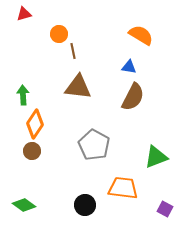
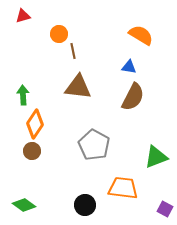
red triangle: moved 1 px left, 2 px down
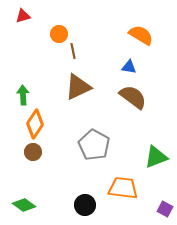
brown triangle: rotated 32 degrees counterclockwise
brown semicircle: rotated 80 degrees counterclockwise
brown circle: moved 1 px right, 1 px down
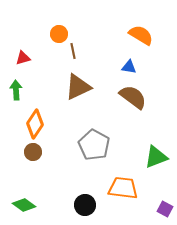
red triangle: moved 42 px down
green arrow: moved 7 px left, 5 px up
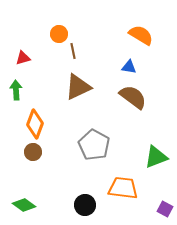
orange diamond: rotated 12 degrees counterclockwise
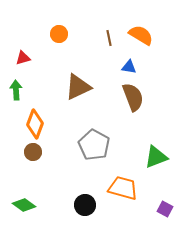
brown line: moved 36 px right, 13 px up
brown semicircle: rotated 32 degrees clockwise
orange trapezoid: rotated 8 degrees clockwise
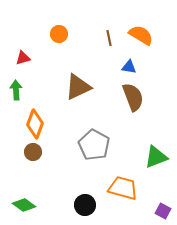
purple square: moved 2 px left, 2 px down
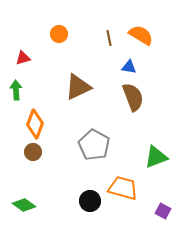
black circle: moved 5 px right, 4 px up
